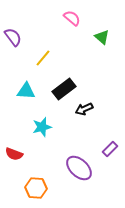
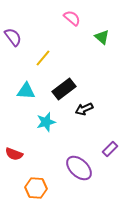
cyan star: moved 4 px right, 5 px up
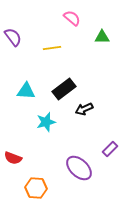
green triangle: rotated 42 degrees counterclockwise
yellow line: moved 9 px right, 10 px up; rotated 42 degrees clockwise
red semicircle: moved 1 px left, 4 px down
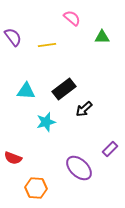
yellow line: moved 5 px left, 3 px up
black arrow: rotated 18 degrees counterclockwise
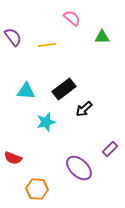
orange hexagon: moved 1 px right, 1 px down
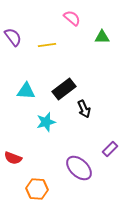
black arrow: rotated 72 degrees counterclockwise
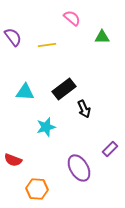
cyan triangle: moved 1 px left, 1 px down
cyan star: moved 5 px down
red semicircle: moved 2 px down
purple ellipse: rotated 16 degrees clockwise
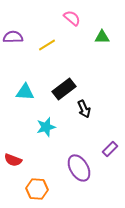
purple semicircle: rotated 54 degrees counterclockwise
yellow line: rotated 24 degrees counterclockwise
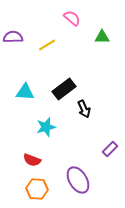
red semicircle: moved 19 px right
purple ellipse: moved 1 px left, 12 px down
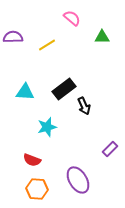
black arrow: moved 3 px up
cyan star: moved 1 px right
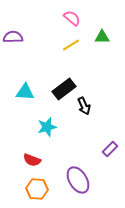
yellow line: moved 24 px right
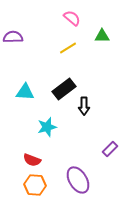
green triangle: moved 1 px up
yellow line: moved 3 px left, 3 px down
black arrow: rotated 24 degrees clockwise
orange hexagon: moved 2 px left, 4 px up
